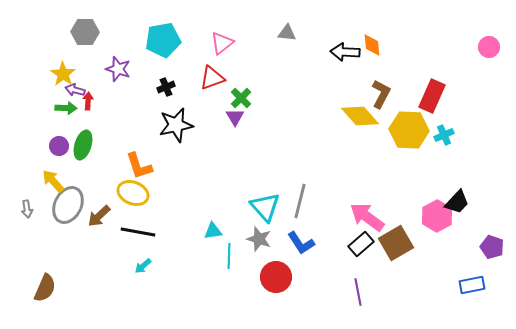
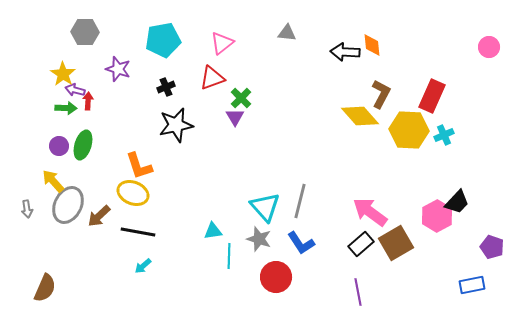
pink arrow at (367, 217): moved 3 px right, 5 px up
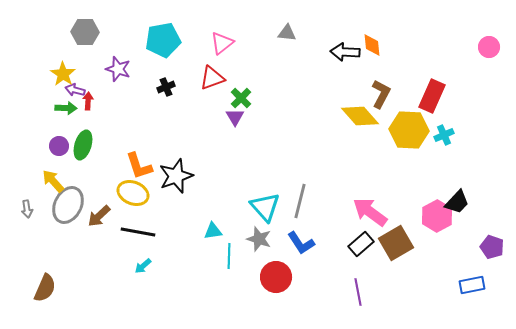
black star at (176, 125): moved 51 px down; rotated 8 degrees counterclockwise
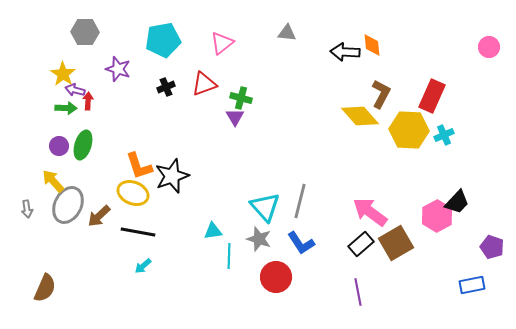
red triangle at (212, 78): moved 8 px left, 6 px down
green cross at (241, 98): rotated 30 degrees counterclockwise
black star at (176, 176): moved 4 px left
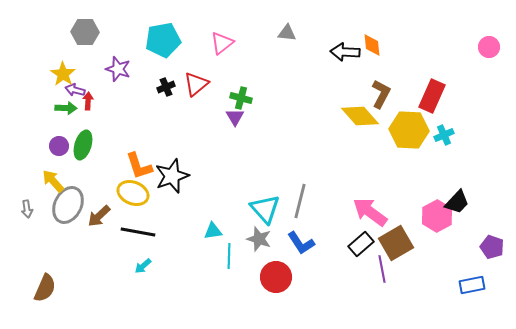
red triangle at (204, 84): moved 8 px left; rotated 20 degrees counterclockwise
cyan triangle at (265, 207): moved 2 px down
purple line at (358, 292): moved 24 px right, 23 px up
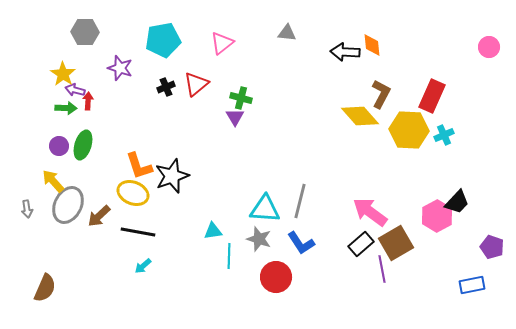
purple star at (118, 69): moved 2 px right, 1 px up
cyan triangle at (265, 209): rotated 44 degrees counterclockwise
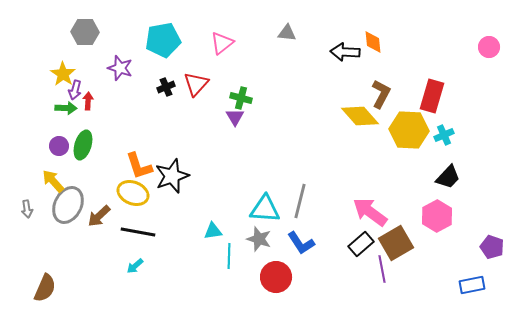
orange diamond at (372, 45): moved 1 px right, 3 px up
red triangle at (196, 84): rotated 8 degrees counterclockwise
purple arrow at (75, 90): rotated 90 degrees counterclockwise
red rectangle at (432, 96): rotated 8 degrees counterclockwise
black trapezoid at (457, 202): moved 9 px left, 25 px up
cyan arrow at (143, 266): moved 8 px left
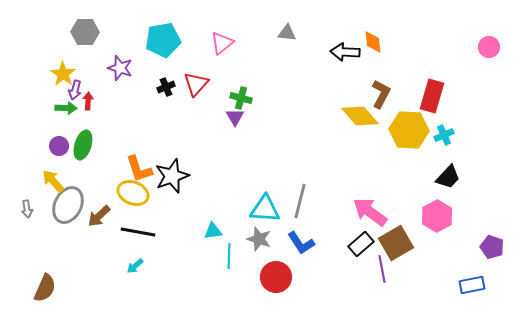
orange L-shape at (139, 166): moved 3 px down
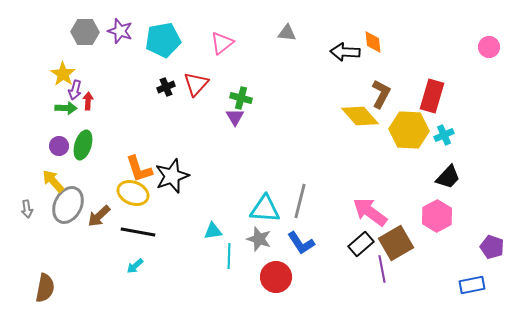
purple star at (120, 68): moved 37 px up
brown semicircle at (45, 288): rotated 12 degrees counterclockwise
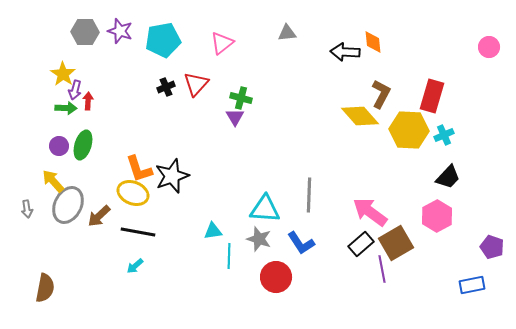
gray triangle at (287, 33): rotated 12 degrees counterclockwise
gray line at (300, 201): moved 9 px right, 6 px up; rotated 12 degrees counterclockwise
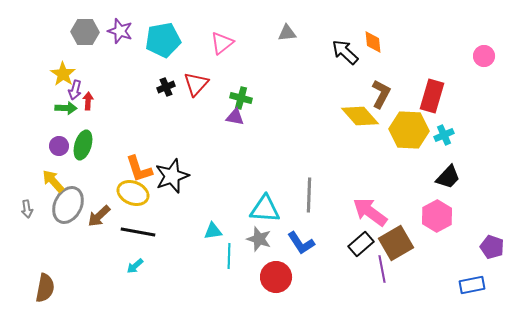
pink circle at (489, 47): moved 5 px left, 9 px down
black arrow at (345, 52): rotated 40 degrees clockwise
purple triangle at (235, 117): rotated 48 degrees counterclockwise
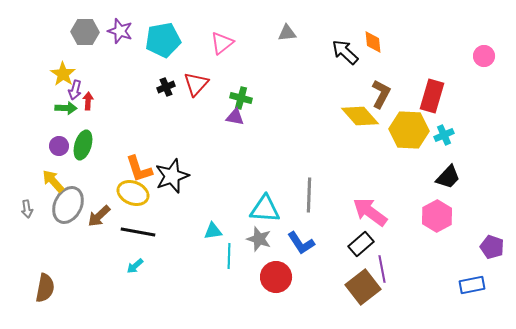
brown square at (396, 243): moved 33 px left, 44 px down; rotated 8 degrees counterclockwise
